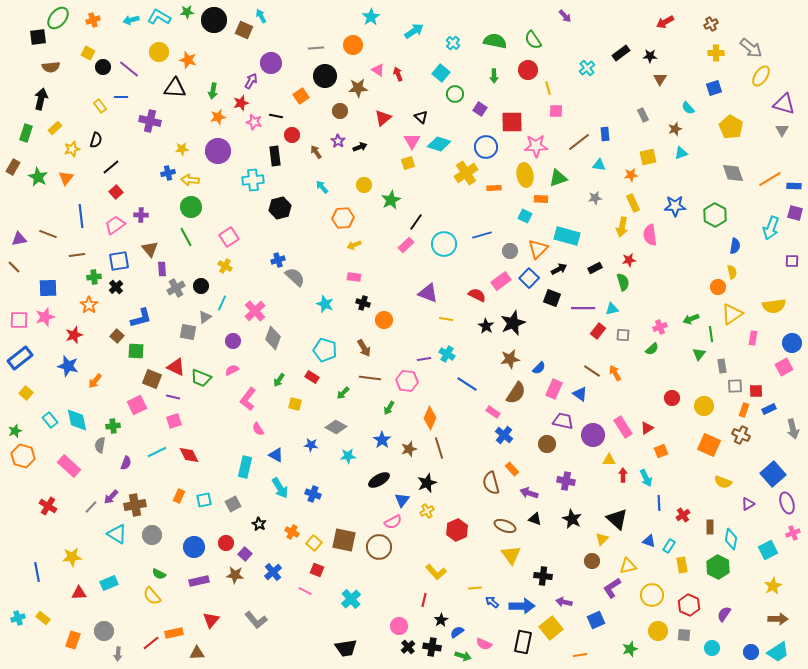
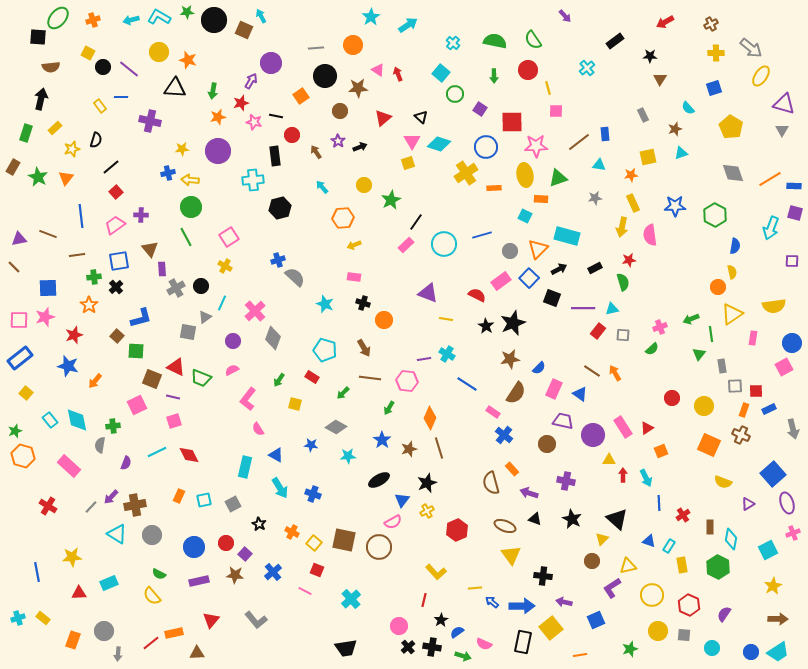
cyan arrow at (414, 31): moved 6 px left, 6 px up
black square at (38, 37): rotated 12 degrees clockwise
black rectangle at (621, 53): moved 6 px left, 12 px up
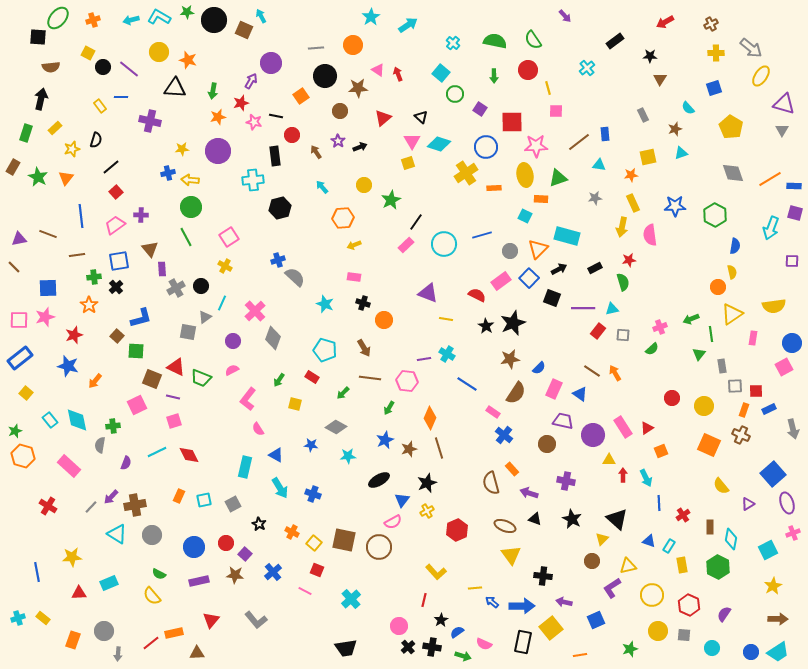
blue star at (382, 440): moved 3 px right; rotated 12 degrees clockwise
yellow semicircle at (723, 482): moved 2 px left, 4 px down; rotated 30 degrees clockwise
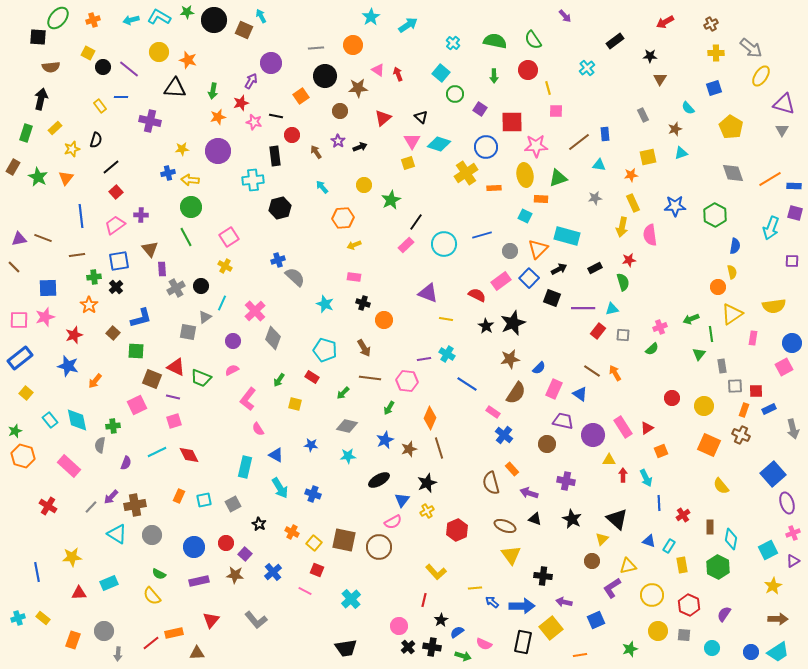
brown line at (48, 234): moved 5 px left, 4 px down
brown square at (117, 336): moved 4 px left, 3 px up
gray diamond at (336, 427): moved 11 px right, 1 px up; rotated 15 degrees counterclockwise
purple triangle at (748, 504): moved 45 px right, 57 px down
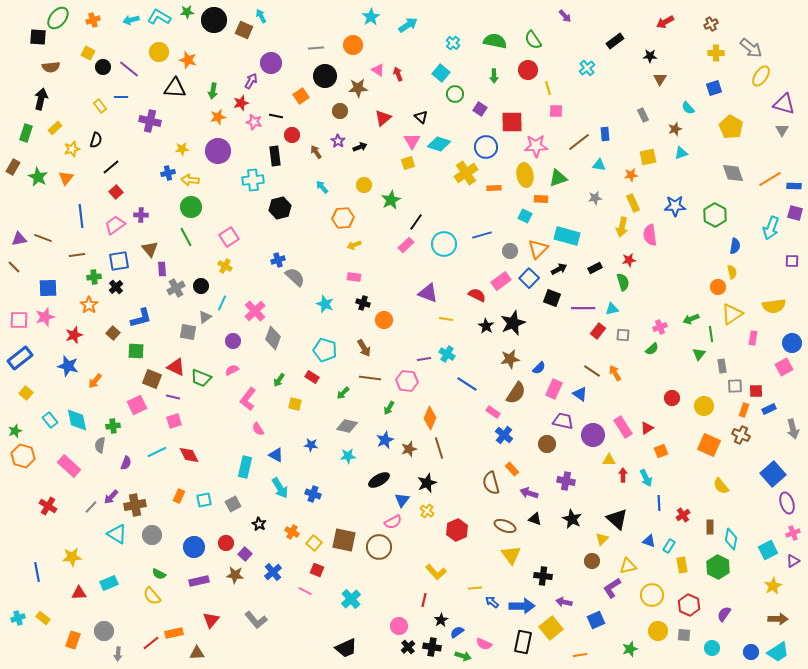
yellow cross at (427, 511): rotated 24 degrees counterclockwise
black trapezoid at (346, 648): rotated 15 degrees counterclockwise
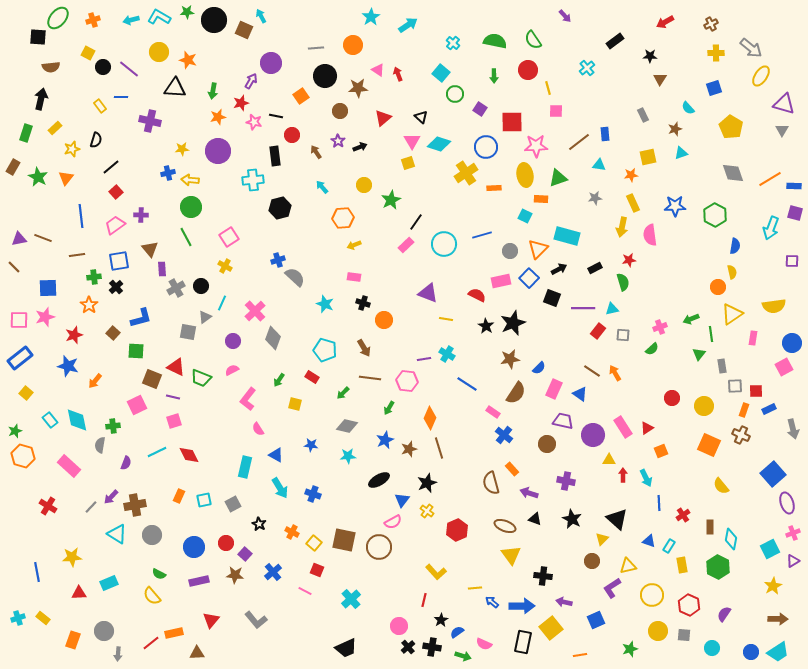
pink rectangle at (501, 281): rotated 24 degrees clockwise
cyan square at (768, 550): moved 2 px right, 1 px up
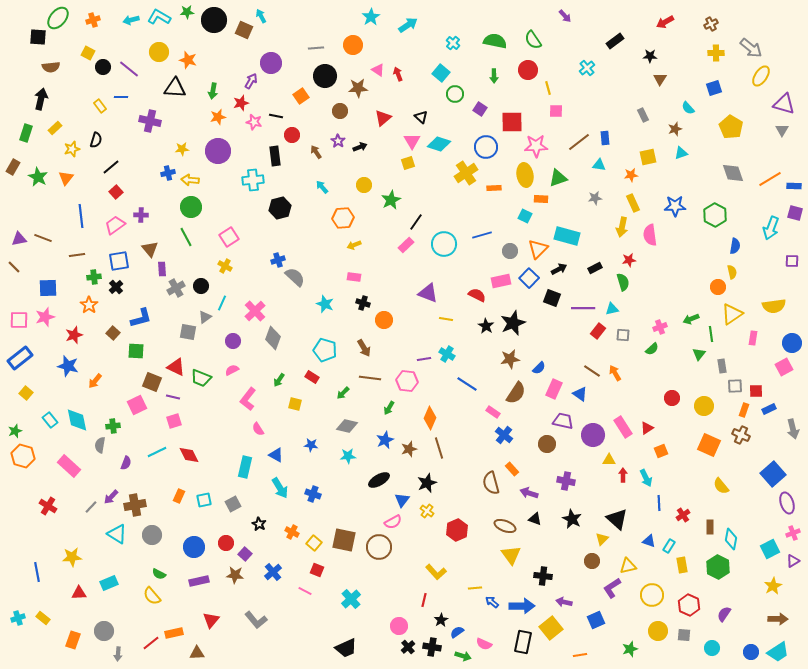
blue rectangle at (605, 134): moved 4 px down
brown square at (152, 379): moved 3 px down
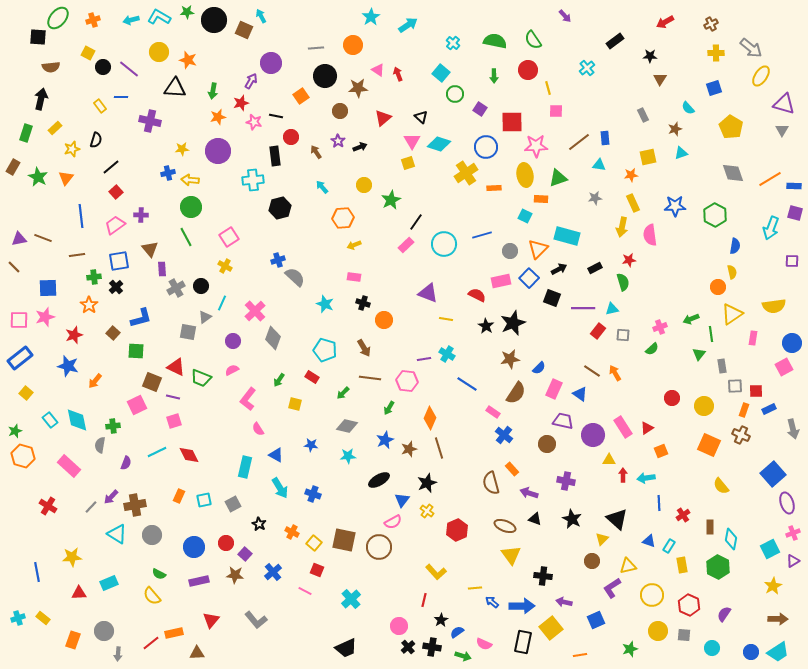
red circle at (292, 135): moved 1 px left, 2 px down
cyan arrow at (646, 478): rotated 108 degrees clockwise
